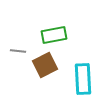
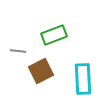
green rectangle: rotated 10 degrees counterclockwise
brown square: moved 4 px left, 6 px down
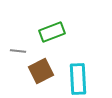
green rectangle: moved 2 px left, 3 px up
cyan rectangle: moved 5 px left
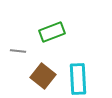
brown square: moved 2 px right, 5 px down; rotated 25 degrees counterclockwise
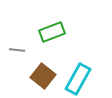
gray line: moved 1 px left, 1 px up
cyan rectangle: rotated 32 degrees clockwise
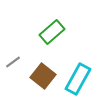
green rectangle: rotated 20 degrees counterclockwise
gray line: moved 4 px left, 12 px down; rotated 42 degrees counterclockwise
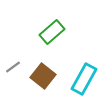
gray line: moved 5 px down
cyan rectangle: moved 6 px right
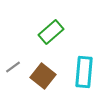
green rectangle: moved 1 px left
cyan rectangle: moved 7 px up; rotated 24 degrees counterclockwise
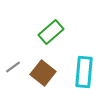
brown square: moved 3 px up
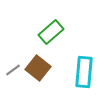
gray line: moved 3 px down
brown square: moved 5 px left, 5 px up
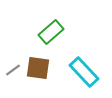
brown square: rotated 30 degrees counterclockwise
cyan rectangle: rotated 48 degrees counterclockwise
